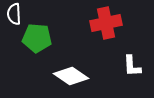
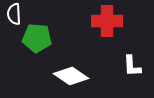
red cross: moved 1 px right, 2 px up; rotated 12 degrees clockwise
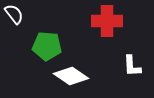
white semicircle: rotated 145 degrees clockwise
green pentagon: moved 10 px right, 8 px down
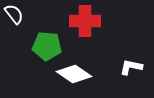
red cross: moved 22 px left
white L-shape: moved 1 px left, 1 px down; rotated 105 degrees clockwise
white diamond: moved 3 px right, 2 px up
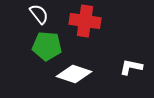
white semicircle: moved 25 px right
red cross: rotated 8 degrees clockwise
white diamond: rotated 16 degrees counterclockwise
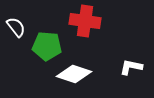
white semicircle: moved 23 px left, 13 px down
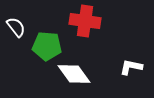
white diamond: rotated 36 degrees clockwise
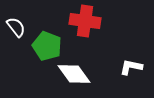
green pentagon: rotated 16 degrees clockwise
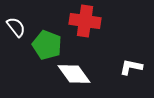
green pentagon: moved 1 px up
